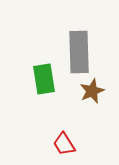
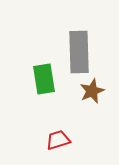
red trapezoid: moved 6 px left, 4 px up; rotated 105 degrees clockwise
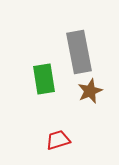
gray rectangle: rotated 9 degrees counterclockwise
brown star: moved 2 px left
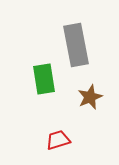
gray rectangle: moved 3 px left, 7 px up
brown star: moved 6 px down
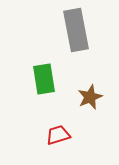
gray rectangle: moved 15 px up
red trapezoid: moved 5 px up
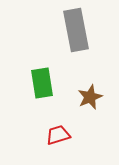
green rectangle: moved 2 px left, 4 px down
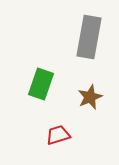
gray rectangle: moved 13 px right, 7 px down; rotated 21 degrees clockwise
green rectangle: moved 1 px left, 1 px down; rotated 28 degrees clockwise
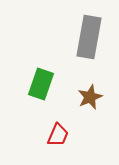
red trapezoid: rotated 130 degrees clockwise
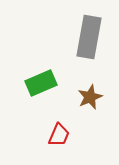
green rectangle: moved 1 px up; rotated 48 degrees clockwise
red trapezoid: moved 1 px right
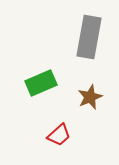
red trapezoid: rotated 25 degrees clockwise
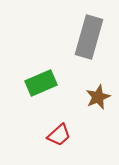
gray rectangle: rotated 6 degrees clockwise
brown star: moved 8 px right
